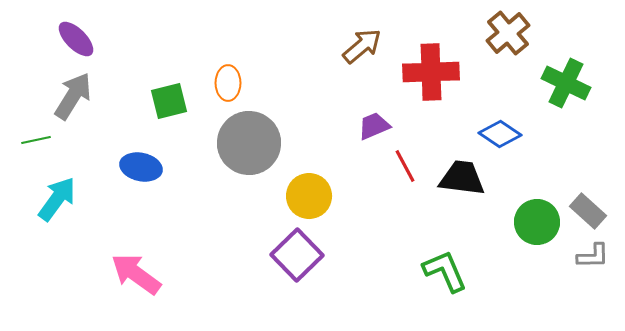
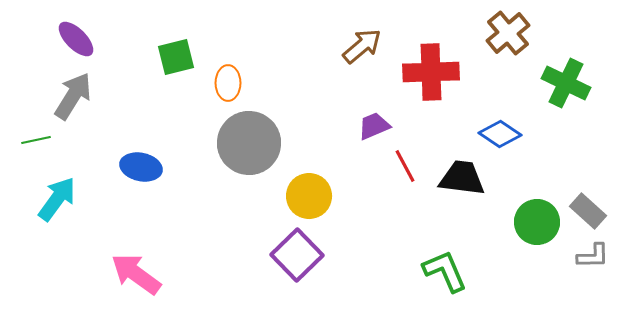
green square: moved 7 px right, 44 px up
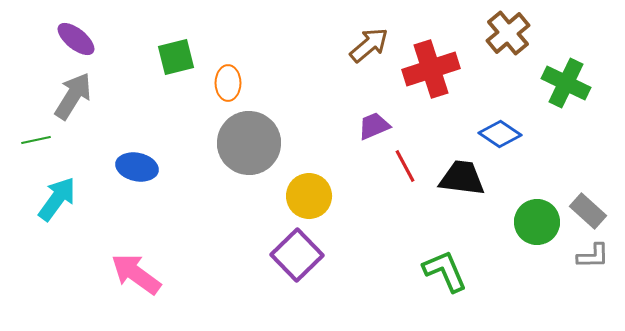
purple ellipse: rotated 6 degrees counterclockwise
brown arrow: moved 7 px right, 1 px up
red cross: moved 3 px up; rotated 16 degrees counterclockwise
blue ellipse: moved 4 px left
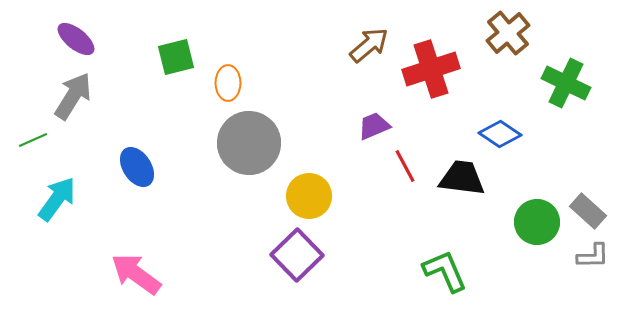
green line: moved 3 px left; rotated 12 degrees counterclockwise
blue ellipse: rotated 45 degrees clockwise
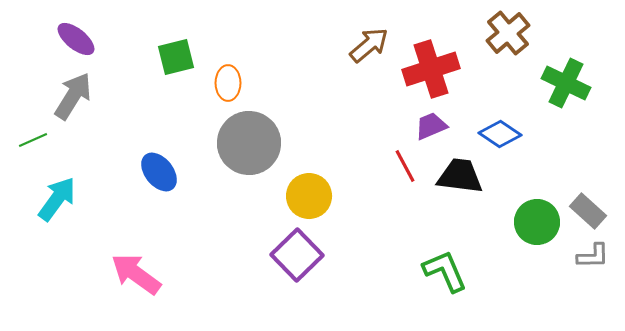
purple trapezoid: moved 57 px right
blue ellipse: moved 22 px right, 5 px down; rotated 6 degrees counterclockwise
black trapezoid: moved 2 px left, 2 px up
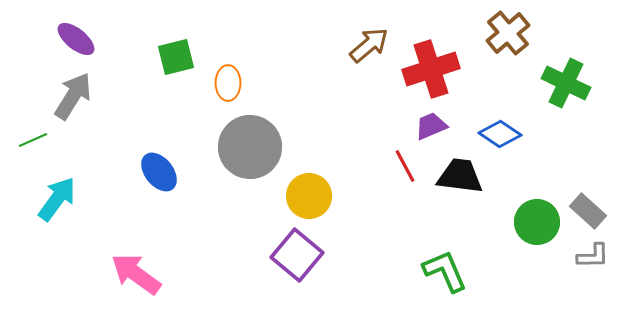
gray circle: moved 1 px right, 4 px down
purple square: rotated 6 degrees counterclockwise
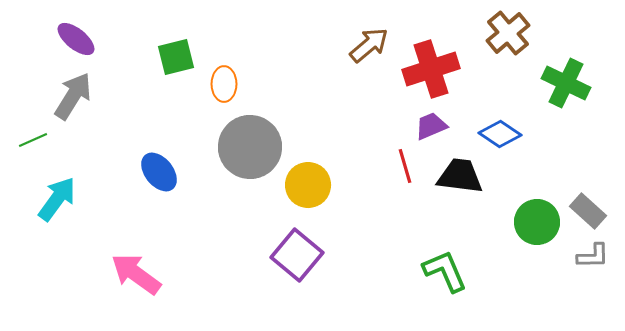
orange ellipse: moved 4 px left, 1 px down
red line: rotated 12 degrees clockwise
yellow circle: moved 1 px left, 11 px up
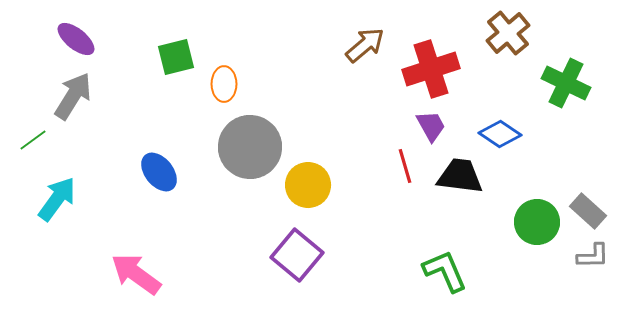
brown arrow: moved 4 px left
purple trapezoid: rotated 84 degrees clockwise
green line: rotated 12 degrees counterclockwise
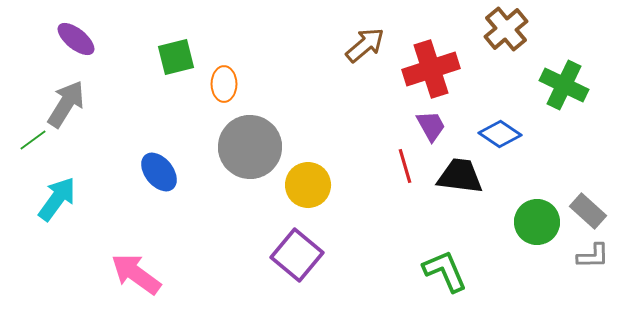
brown cross: moved 2 px left, 4 px up
green cross: moved 2 px left, 2 px down
gray arrow: moved 7 px left, 8 px down
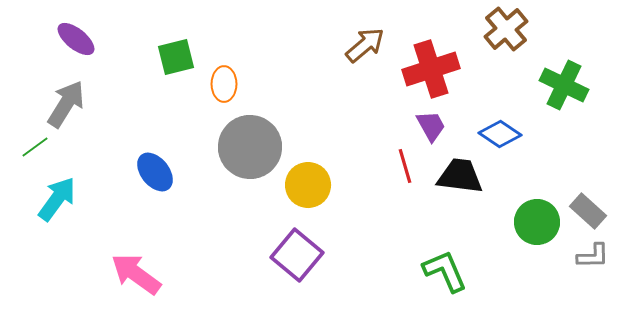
green line: moved 2 px right, 7 px down
blue ellipse: moved 4 px left
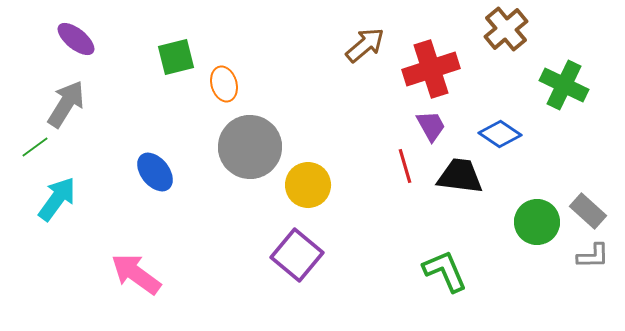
orange ellipse: rotated 16 degrees counterclockwise
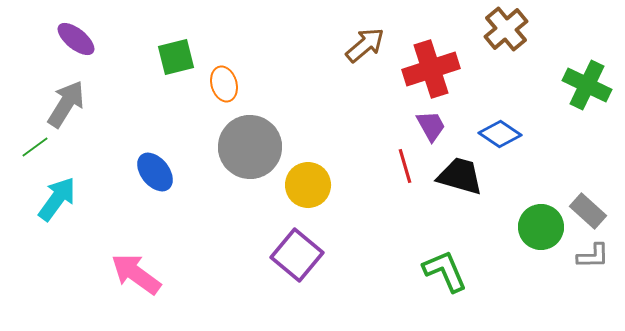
green cross: moved 23 px right
black trapezoid: rotated 9 degrees clockwise
green circle: moved 4 px right, 5 px down
